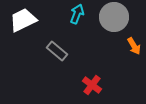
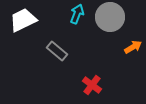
gray circle: moved 4 px left
orange arrow: moved 1 px left, 1 px down; rotated 90 degrees counterclockwise
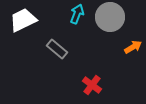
gray rectangle: moved 2 px up
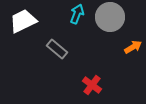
white trapezoid: moved 1 px down
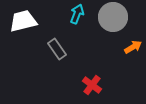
gray circle: moved 3 px right
white trapezoid: rotated 12 degrees clockwise
gray rectangle: rotated 15 degrees clockwise
